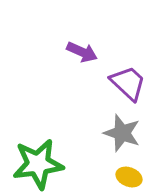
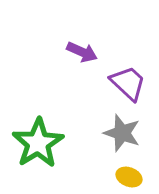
green star: moved 21 px up; rotated 24 degrees counterclockwise
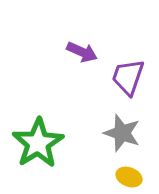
purple trapezoid: moved 6 px up; rotated 114 degrees counterclockwise
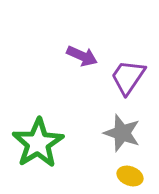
purple arrow: moved 4 px down
purple trapezoid: rotated 15 degrees clockwise
yellow ellipse: moved 1 px right, 1 px up
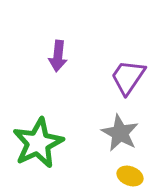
purple arrow: moved 24 px left; rotated 72 degrees clockwise
gray star: moved 2 px left; rotated 9 degrees clockwise
green star: rotated 6 degrees clockwise
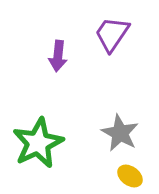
purple trapezoid: moved 16 px left, 43 px up
yellow ellipse: rotated 15 degrees clockwise
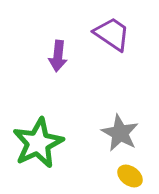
purple trapezoid: rotated 90 degrees clockwise
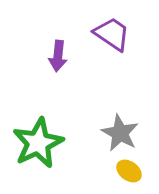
yellow ellipse: moved 1 px left, 5 px up
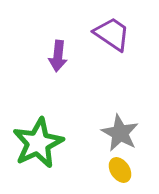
yellow ellipse: moved 9 px left, 1 px up; rotated 20 degrees clockwise
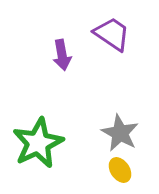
purple arrow: moved 4 px right, 1 px up; rotated 16 degrees counterclockwise
